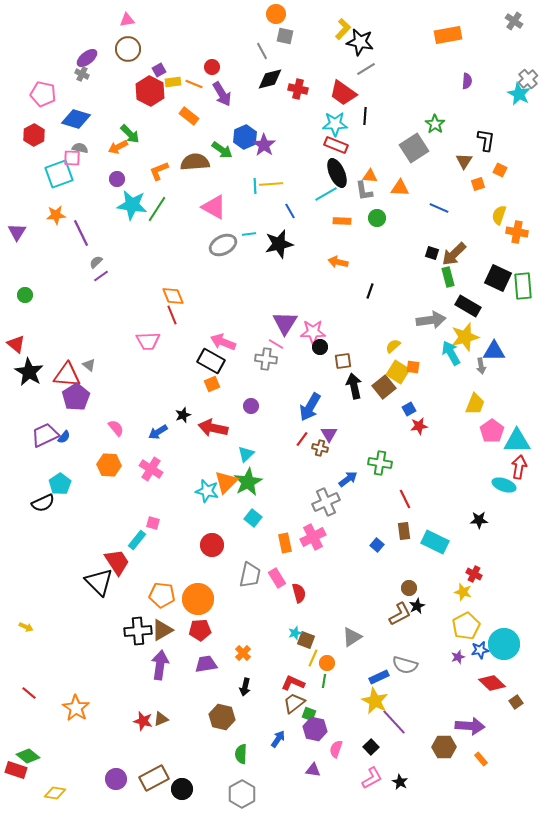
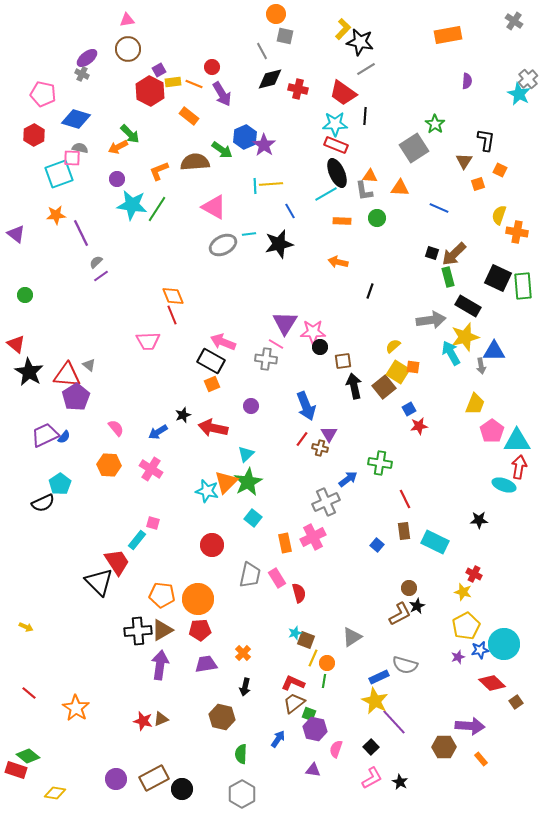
purple triangle at (17, 232): moved 1 px left, 2 px down; rotated 24 degrees counterclockwise
blue arrow at (310, 407): moved 4 px left, 1 px up; rotated 52 degrees counterclockwise
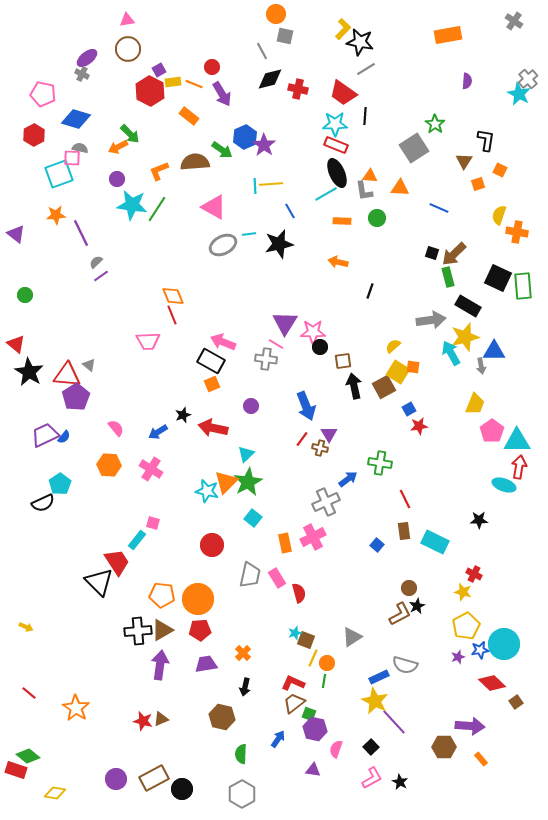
brown square at (384, 387): rotated 10 degrees clockwise
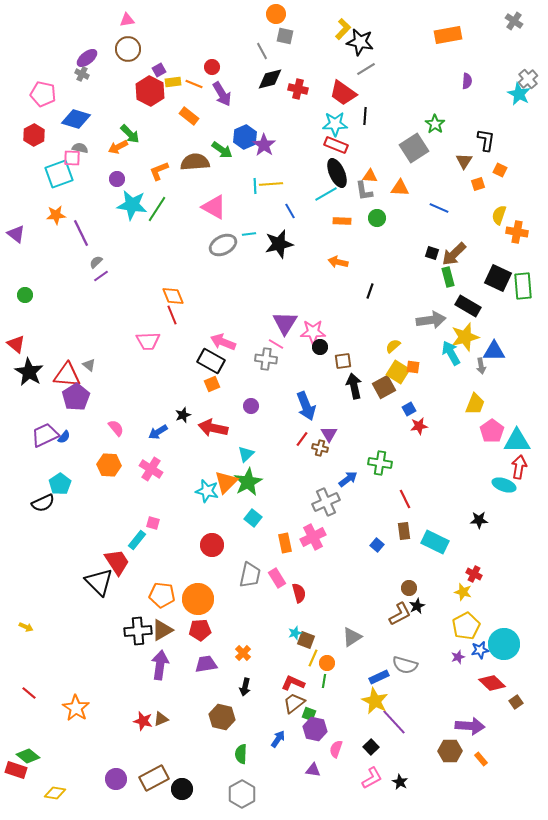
brown hexagon at (444, 747): moved 6 px right, 4 px down
